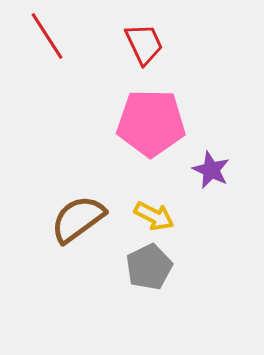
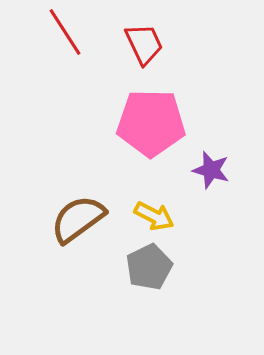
red line: moved 18 px right, 4 px up
purple star: rotated 9 degrees counterclockwise
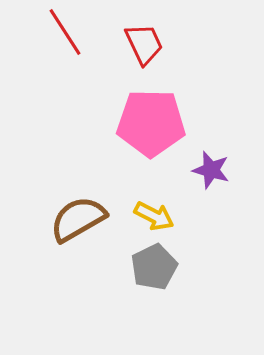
brown semicircle: rotated 6 degrees clockwise
gray pentagon: moved 5 px right
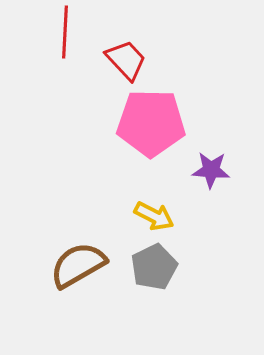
red line: rotated 36 degrees clockwise
red trapezoid: moved 18 px left, 16 px down; rotated 18 degrees counterclockwise
purple star: rotated 12 degrees counterclockwise
brown semicircle: moved 46 px down
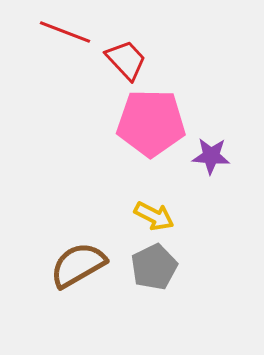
red line: rotated 72 degrees counterclockwise
purple star: moved 14 px up
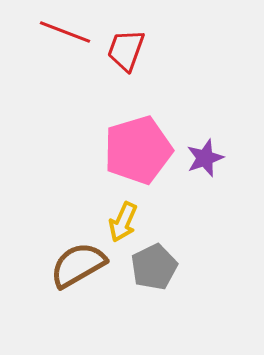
red trapezoid: moved 10 px up; rotated 117 degrees counterclockwise
pink pentagon: moved 13 px left, 27 px down; rotated 18 degrees counterclockwise
purple star: moved 6 px left, 2 px down; rotated 24 degrees counterclockwise
yellow arrow: moved 31 px left, 6 px down; rotated 87 degrees clockwise
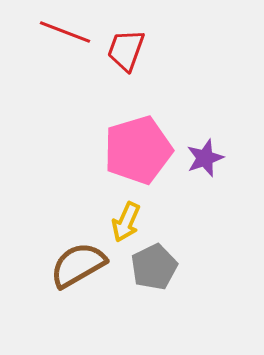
yellow arrow: moved 3 px right
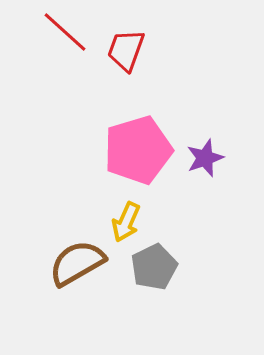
red line: rotated 21 degrees clockwise
brown semicircle: moved 1 px left, 2 px up
